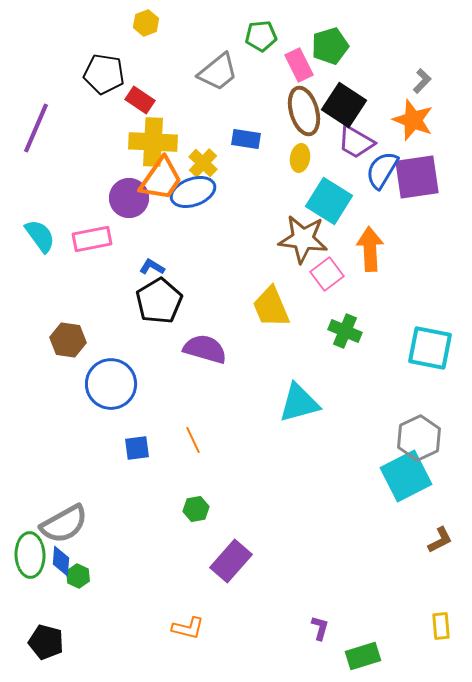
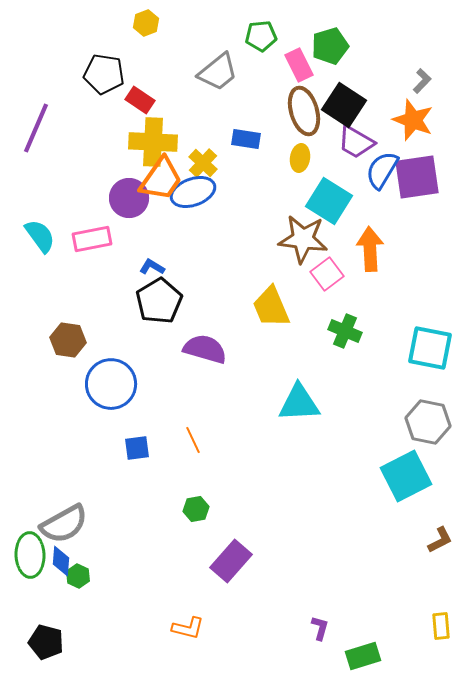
cyan triangle at (299, 403): rotated 12 degrees clockwise
gray hexagon at (419, 438): moved 9 px right, 16 px up; rotated 24 degrees counterclockwise
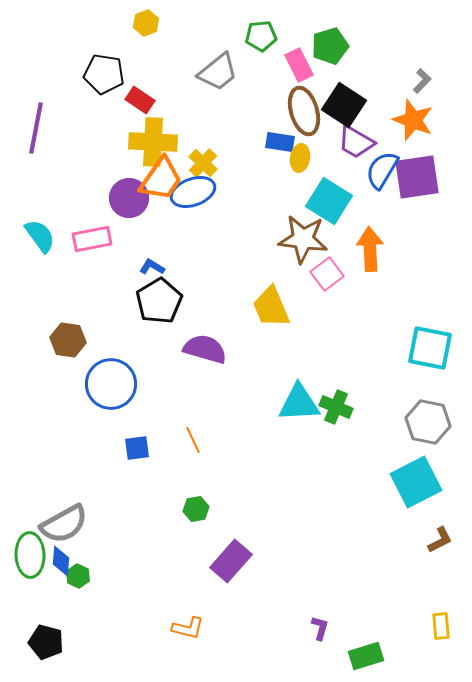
purple line at (36, 128): rotated 12 degrees counterclockwise
blue rectangle at (246, 139): moved 34 px right, 3 px down
green cross at (345, 331): moved 9 px left, 76 px down
cyan square at (406, 476): moved 10 px right, 6 px down
green rectangle at (363, 656): moved 3 px right
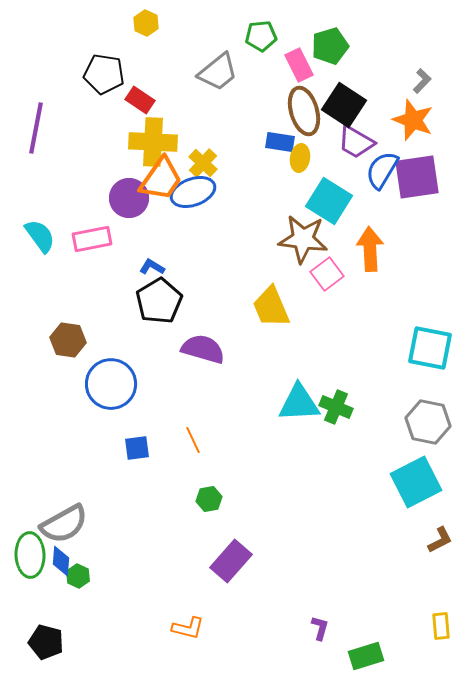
yellow hexagon at (146, 23): rotated 15 degrees counterclockwise
purple semicircle at (205, 349): moved 2 px left
green hexagon at (196, 509): moved 13 px right, 10 px up
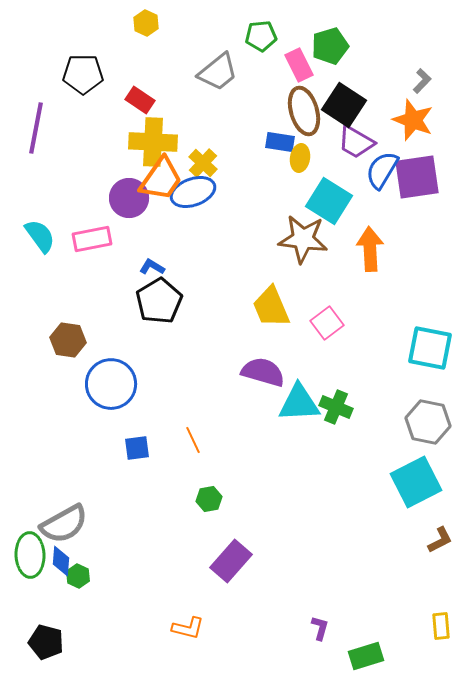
black pentagon at (104, 74): moved 21 px left; rotated 9 degrees counterclockwise
pink square at (327, 274): moved 49 px down
purple semicircle at (203, 349): moved 60 px right, 23 px down
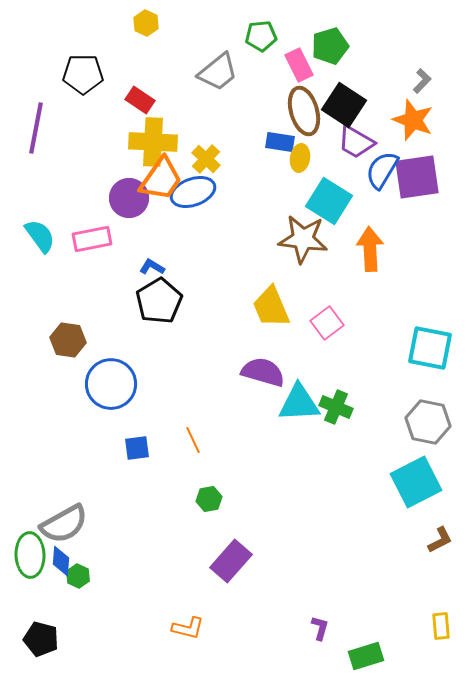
yellow cross at (203, 163): moved 3 px right, 4 px up
black pentagon at (46, 642): moved 5 px left, 3 px up
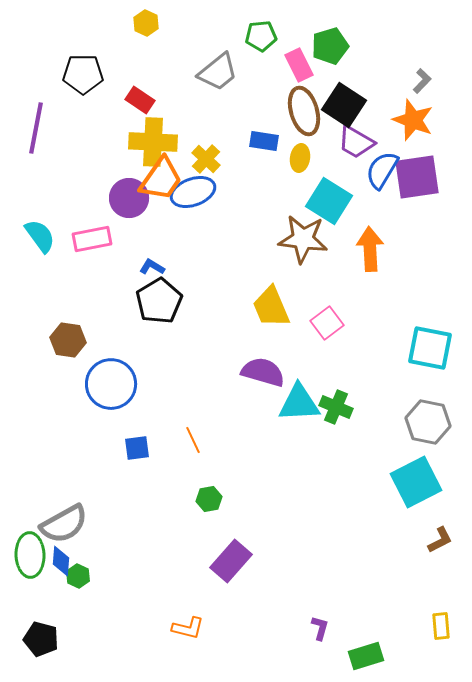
blue rectangle at (280, 142): moved 16 px left, 1 px up
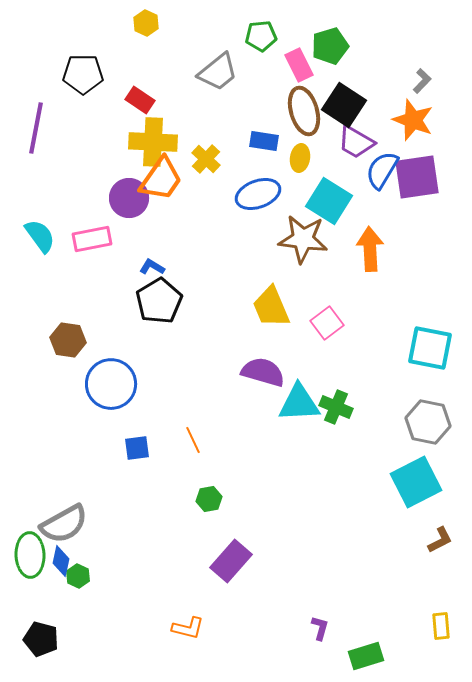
blue ellipse at (193, 192): moved 65 px right, 2 px down
blue diamond at (61, 561): rotated 8 degrees clockwise
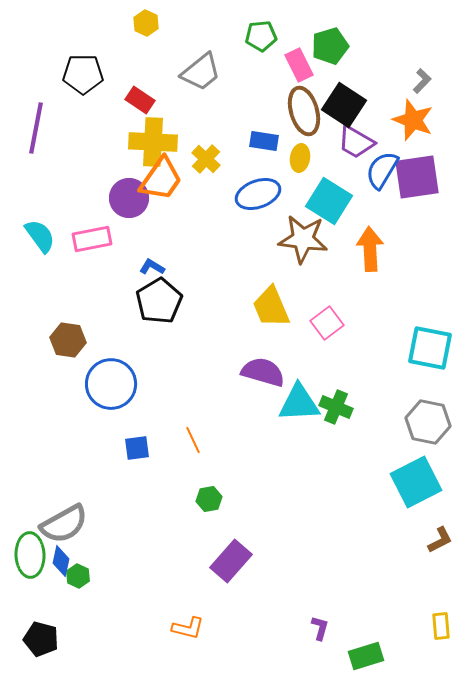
gray trapezoid at (218, 72): moved 17 px left
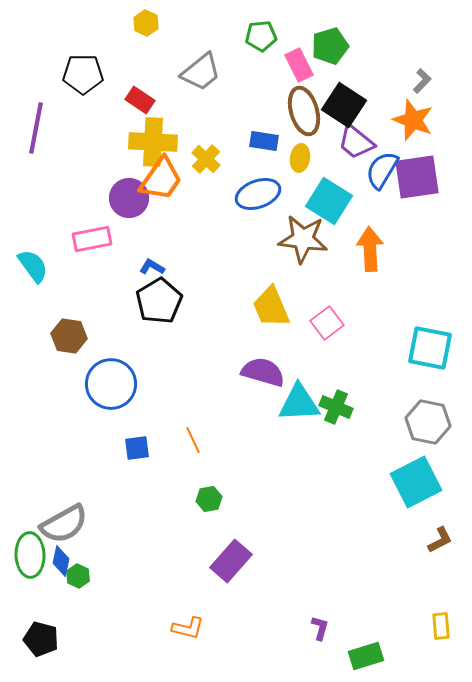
purple trapezoid at (356, 142): rotated 9 degrees clockwise
cyan semicircle at (40, 236): moved 7 px left, 30 px down
brown hexagon at (68, 340): moved 1 px right, 4 px up
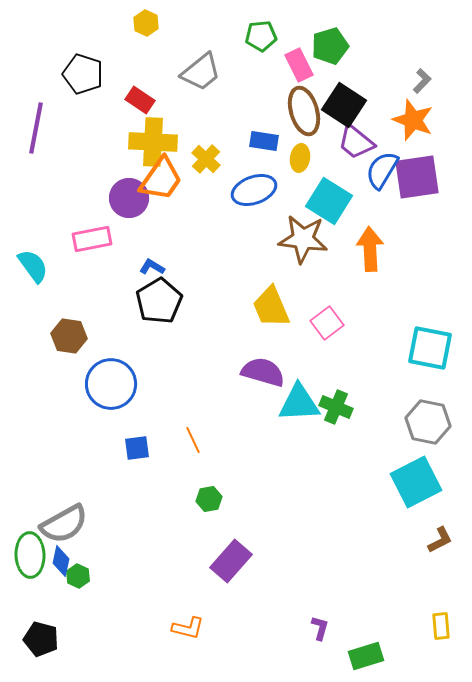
black pentagon at (83, 74): rotated 18 degrees clockwise
blue ellipse at (258, 194): moved 4 px left, 4 px up
